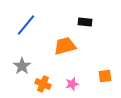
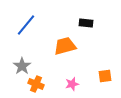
black rectangle: moved 1 px right, 1 px down
orange cross: moved 7 px left
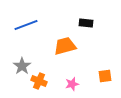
blue line: rotated 30 degrees clockwise
orange cross: moved 3 px right, 3 px up
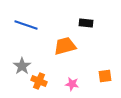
blue line: rotated 40 degrees clockwise
pink star: rotated 24 degrees clockwise
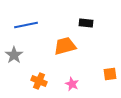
blue line: rotated 30 degrees counterclockwise
gray star: moved 8 px left, 11 px up
orange square: moved 5 px right, 2 px up
pink star: rotated 16 degrees clockwise
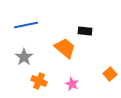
black rectangle: moved 1 px left, 8 px down
orange trapezoid: moved 2 px down; rotated 55 degrees clockwise
gray star: moved 10 px right, 2 px down
orange square: rotated 32 degrees counterclockwise
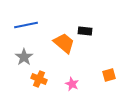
orange trapezoid: moved 1 px left, 5 px up
orange square: moved 1 px left, 1 px down; rotated 24 degrees clockwise
orange cross: moved 2 px up
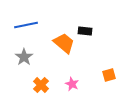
orange cross: moved 2 px right, 6 px down; rotated 21 degrees clockwise
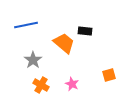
gray star: moved 9 px right, 3 px down
orange cross: rotated 14 degrees counterclockwise
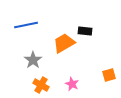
orange trapezoid: rotated 70 degrees counterclockwise
